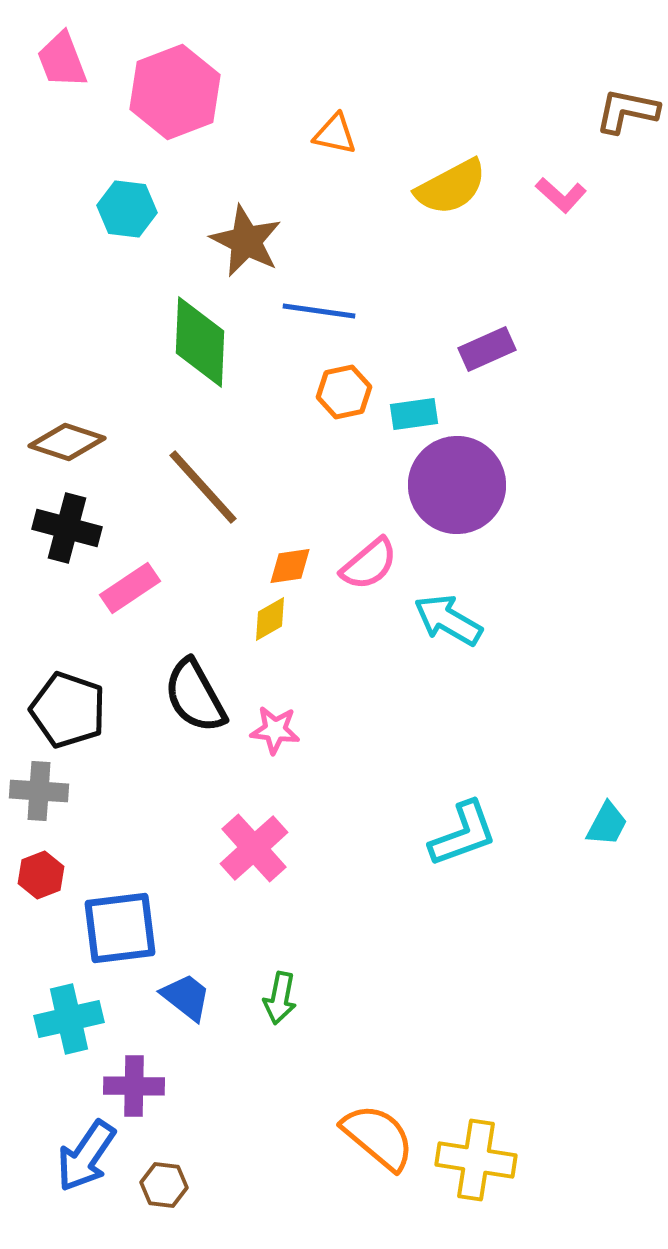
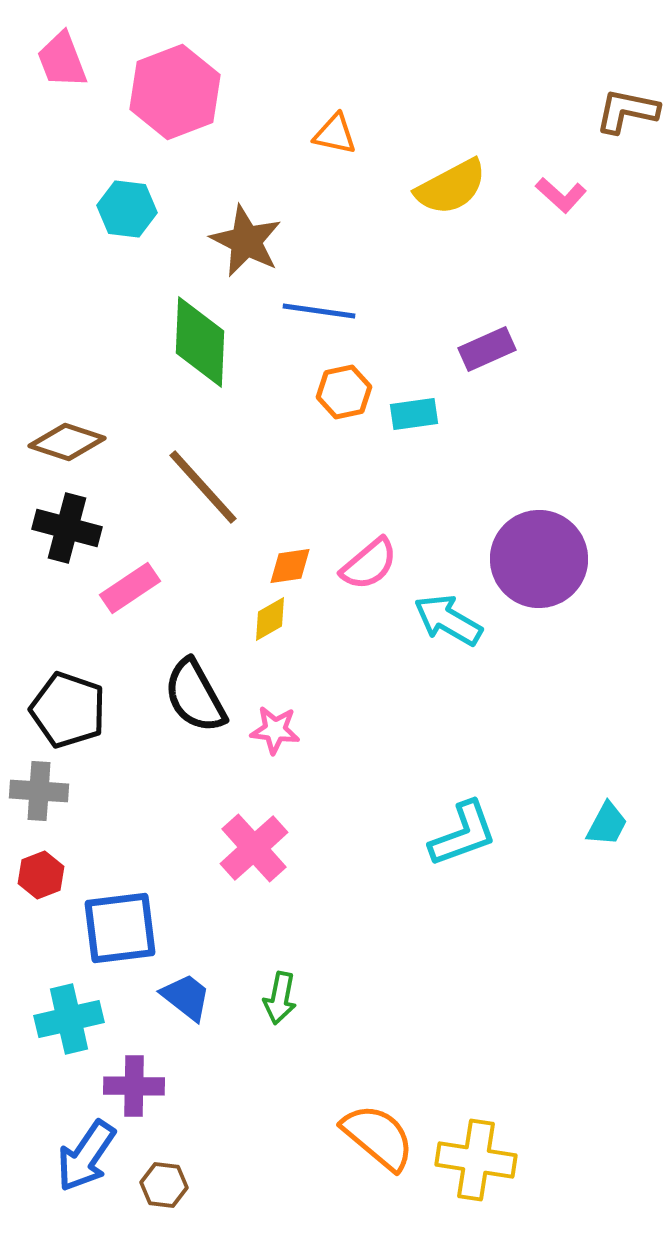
purple circle: moved 82 px right, 74 px down
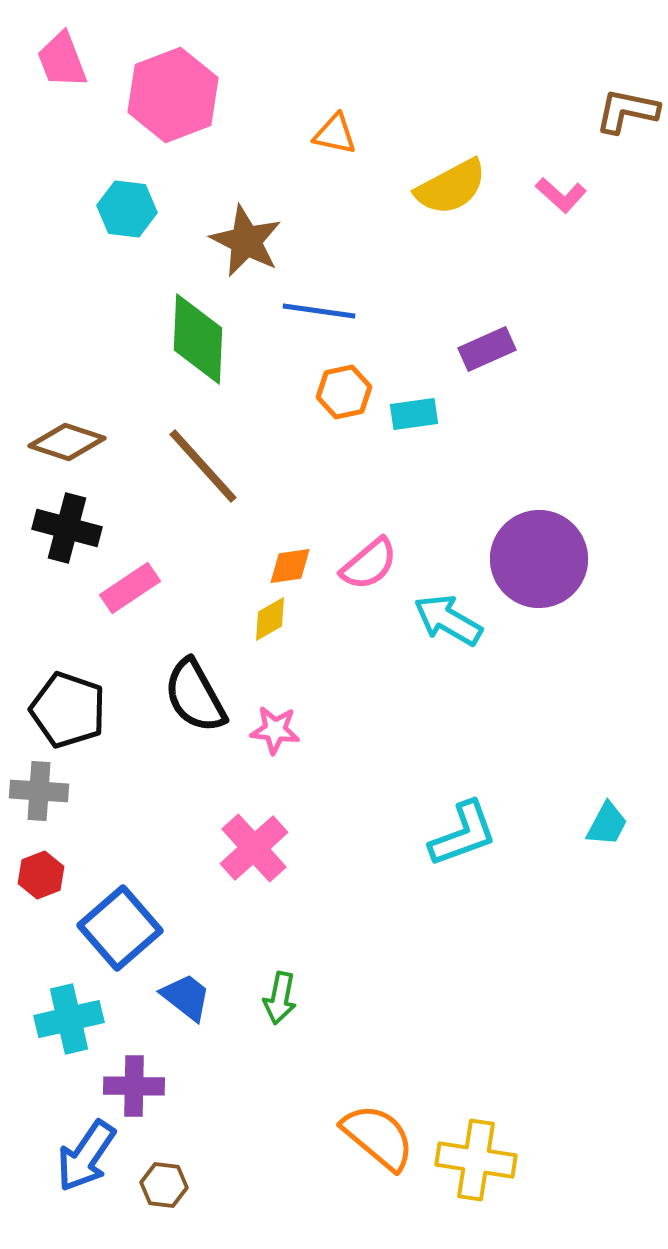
pink hexagon: moved 2 px left, 3 px down
green diamond: moved 2 px left, 3 px up
brown line: moved 21 px up
blue square: rotated 34 degrees counterclockwise
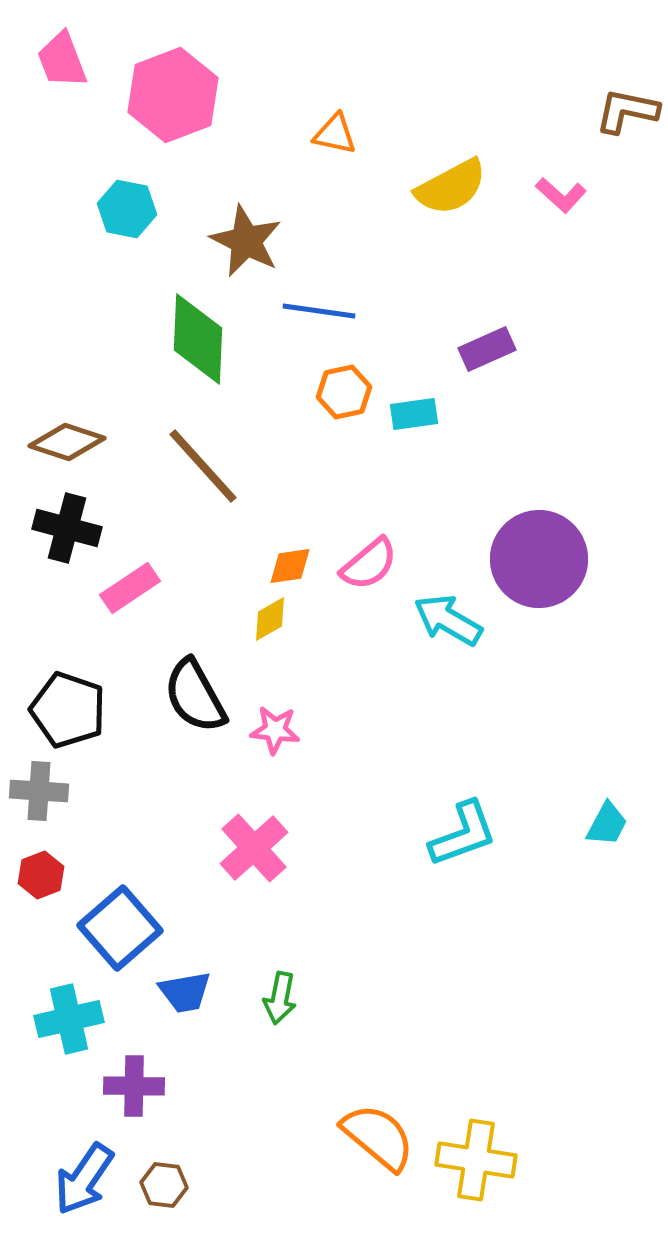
cyan hexagon: rotated 4 degrees clockwise
blue trapezoid: moved 1 px left, 5 px up; rotated 132 degrees clockwise
blue arrow: moved 2 px left, 23 px down
